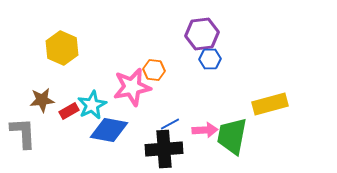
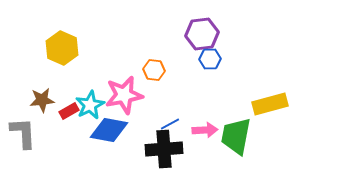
pink star: moved 8 px left, 8 px down
cyan star: moved 2 px left
green trapezoid: moved 4 px right
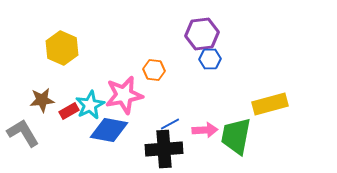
gray L-shape: rotated 28 degrees counterclockwise
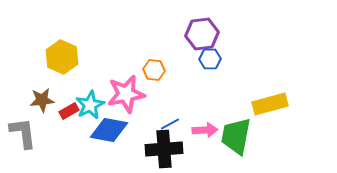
yellow hexagon: moved 9 px down
pink star: moved 2 px right, 1 px up
gray L-shape: rotated 24 degrees clockwise
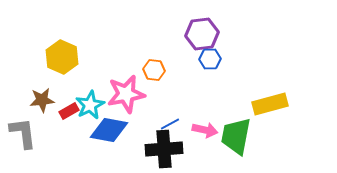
pink arrow: rotated 15 degrees clockwise
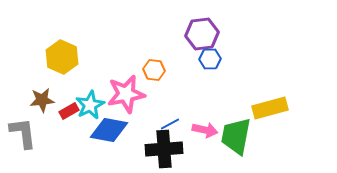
yellow rectangle: moved 4 px down
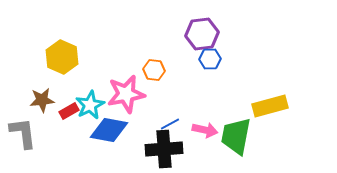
yellow rectangle: moved 2 px up
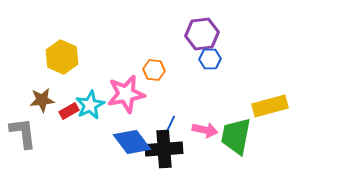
blue line: moved 1 px down; rotated 36 degrees counterclockwise
blue diamond: moved 23 px right, 12 px down; rotated 42 degrees clockwise
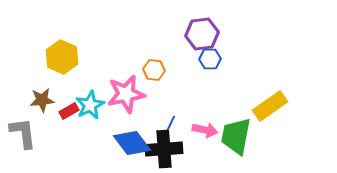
yellow rectangle: rotated 20 degrees counterclockwise
blue diamond: moved 1 px down
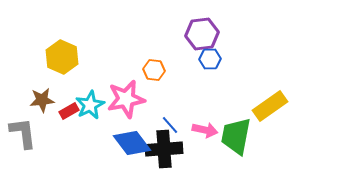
pink star: moved 5 px down
blue line: rotated 66 degrees counterclockwise
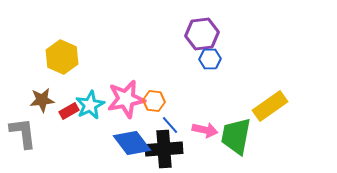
orange hexagon: moved 31 px down
